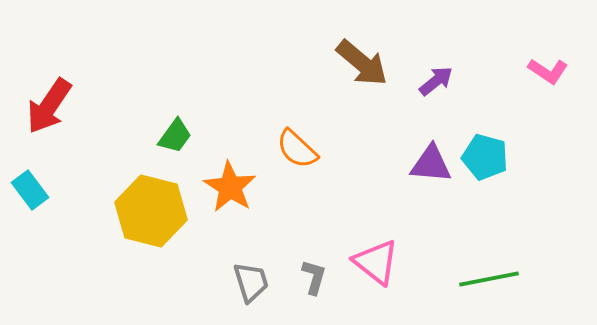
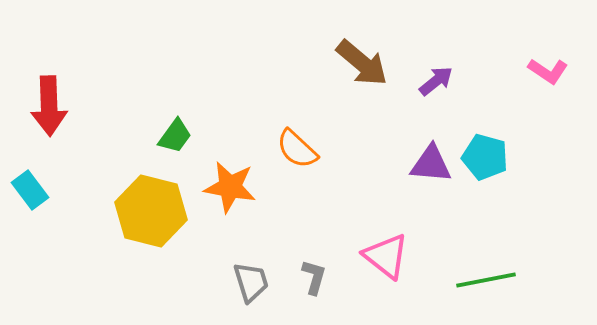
red arrow: rotated 36 degrees counterclockwise
orange star: rotated 22 degrees counterclockwise
pink triangle: moved 10 px right, 6 px up
green line: moved 3 px left, 1 px down
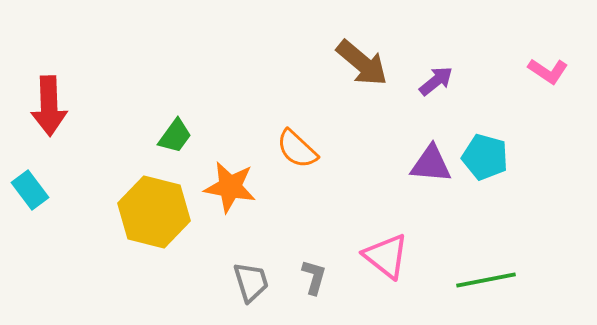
yellow hexagon: moved 3 px right, 1 px down
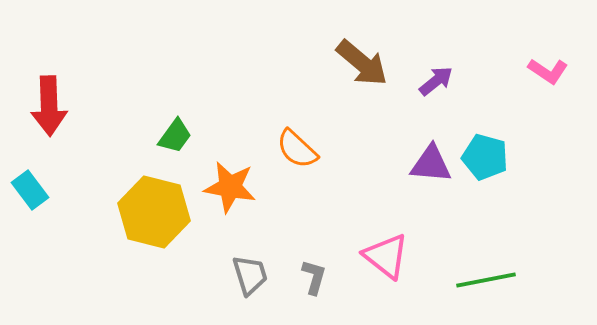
gray trapezoid: moved 1 px left, 7 px up
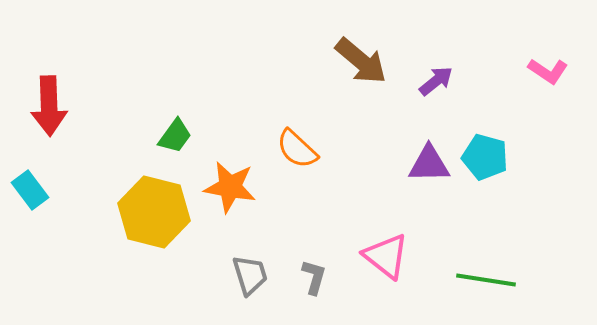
brown arrow: moved 1 px left, 2 px up
purple triangle: moved 2 px left; rotated 6 degrees counterclockwise
green line: rotated 20 degrees clockwise
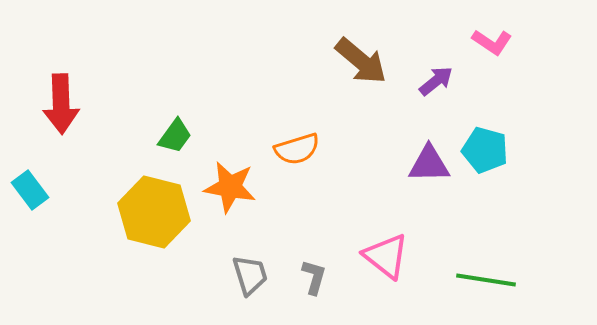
pink L-shape: moved 56 px left, 29 px up
red arrow: moved 12 px right, 2 px up
orange semicircle: rotated 60 degrees counterclockwise
cyan pentagon: moved 7 px up
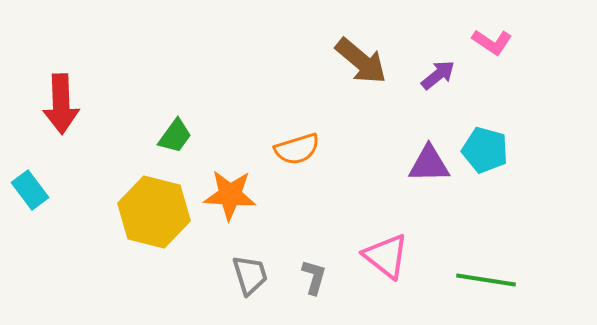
purple arrow: moved 2 px right, 6 px up
orange star: moved 8 px down; rotated 6 degrees counterclockwise
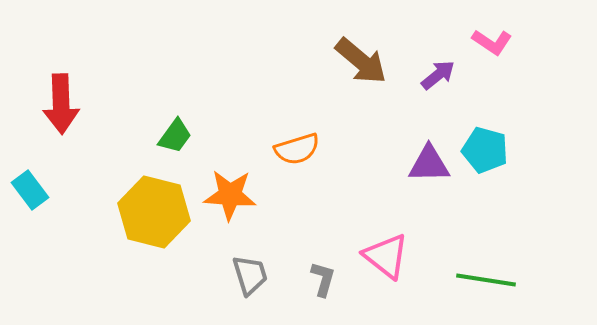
gray L-shape: moved 9 px right, 2 px down
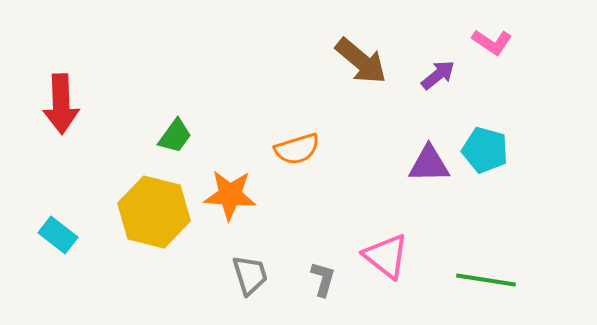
cyan rectangle: moved 28 px right, 45 px down; rotated 15 degrees counterclockwise
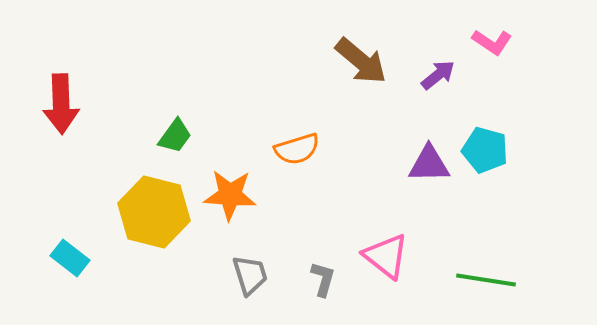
cyan rectangle: moved 12 px right, 23 px down
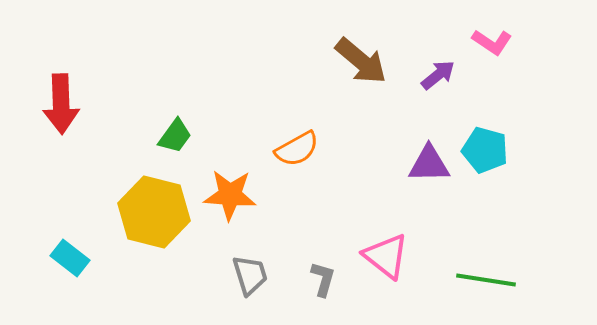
orange semicircle: rotated 12 degrees counterclockwise
